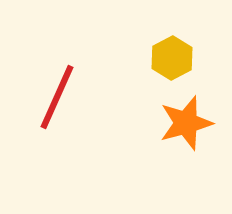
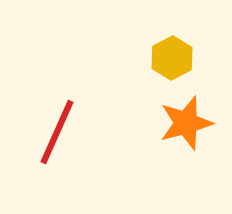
red line: moved 35 px down
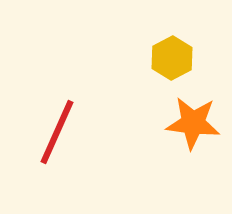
orange star: moved 7 px right; rotated 22 degrees clockwise
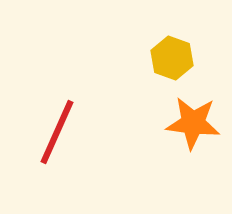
yellow hexagon: rotated 12 degrees counterclockwise
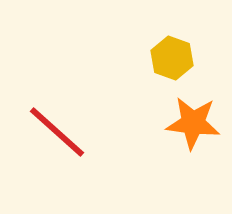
red line: rotated 72 degrees counterclockwise
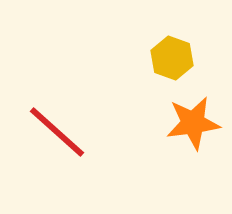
orange star: rotated 14 degrees counterclockwise
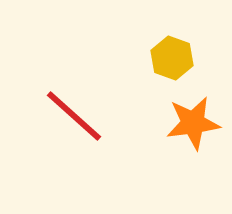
red line: moved 17 px right, 16 px up
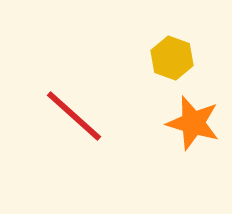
orange star: rotated 24 degrees clockwise
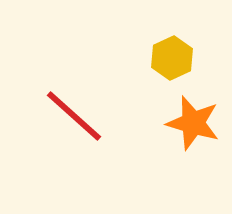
yellow hexagon: rotated 15 degrees clockwise
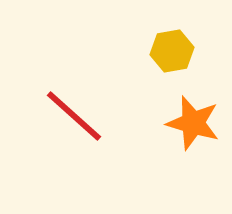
yellow hexagon: moved 7 px up; rotated 15 degrees clockwise
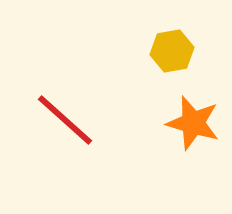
red line: moved 9 px left, 4 px down
